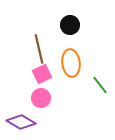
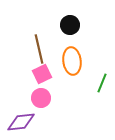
orange ellipse: moved 1 px right, 2 px up
green line: moved 2 px right, 2 px up; rotated 60 degrees clockwise
purple diamond: rotated 36 degrees counterclockwise
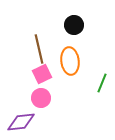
black circle: moved 4 px right
orange ellipse: moved 2 px left
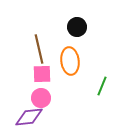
black circle: moved 3 px right, 2 px down
pink square: rotated 24 degrees clockwise
green line: moved 3 px down
purple diamond: moved 8 px right, 5 px up
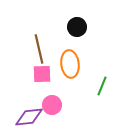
orange ellipse: moved 3 px down
pink circle: moved 11 px right, 7 px down
